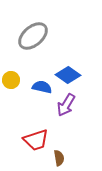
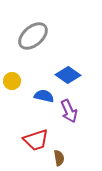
yellow circle: moved 1 px right, 1 px down
blue semicircle: moved 2 px right, 9 px down
purple arrow: moved 3 px right, 6 px down; rotated 55 degrees counterclockwise
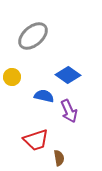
yellow circle: moved 4 px up
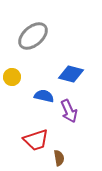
blue diamond: moved 3 px right, 1 px up; rotated 20 degrees counterclockwise
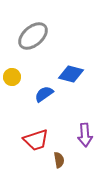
blue semicircle: moved 2 px up; rotated 48 degrees counterclockwise
purple arrow: moved 16 px right, 24 px down; rotated 20 degrees clockwise
brown semicircle: moved 2 px down
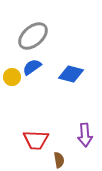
blue semicircle: moved 12 px left, 27 px up
red trapezoid: rotated 20 degrees clockwise
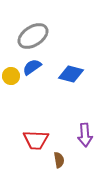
gray ellipse: rotated 8 degrees clockwise
yellow circle: moved 1 px left, 1 px up
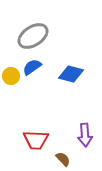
brown semicircle: moved 4 px right, 1 px up; rotated 35 degrees counterclockwise
